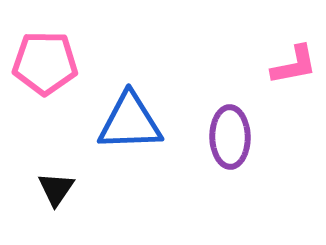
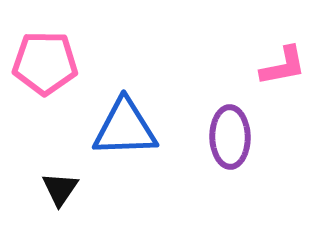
pink L-shape: moved 11 px left, 1 px down
blue triangle: moved 5 px left, 6 px down
black triangle: moved 4 px right
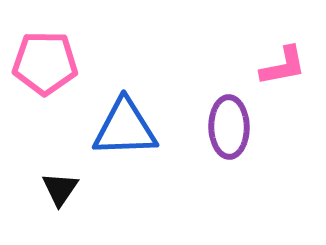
purple ellipse: moved 1 px left, 10 px up
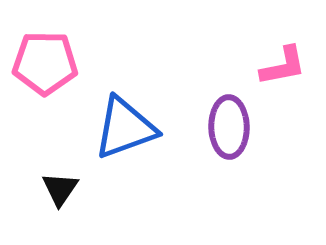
blue triangle: rotated 18 degrees counterclockwise
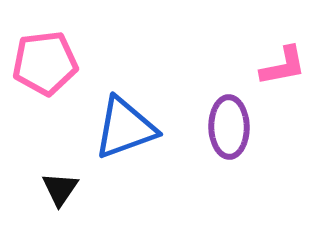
pink pentagon: rotated 8 degrees counterclockwise
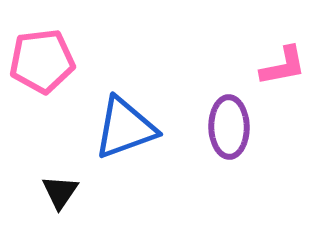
pink pentagon: moved 3 px left, 2 px up
black triangle: moved 3 px down
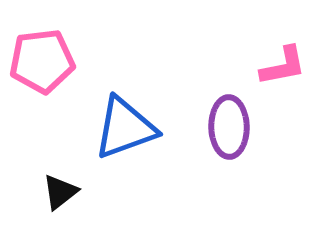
black triangle: rotated 18 degrees clockwise
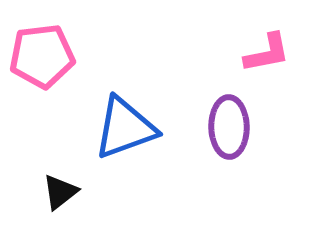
pink pentagon: moved 5 px up
pink L-shape: moved 16 px left, 13 px up
